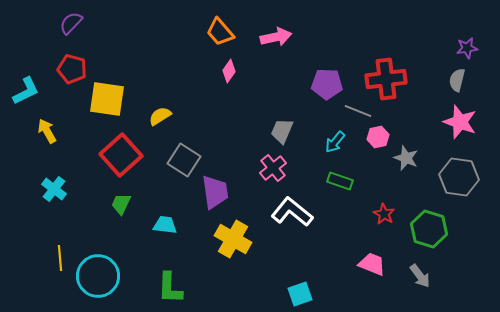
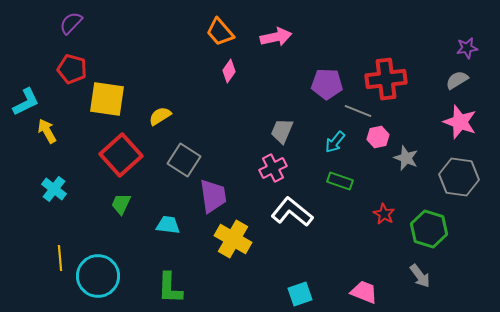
gray semicircle: rotated 45 degrees clockwise
cyan L-shape: moved 11 px down
pink cross: rotated 12 degrees clockwise
purple trapezoid: moved 2 px left, 4 px down
cyan trapezoid: moved 3 px right
pink trapezoid: moved 8 px left, 28 px down
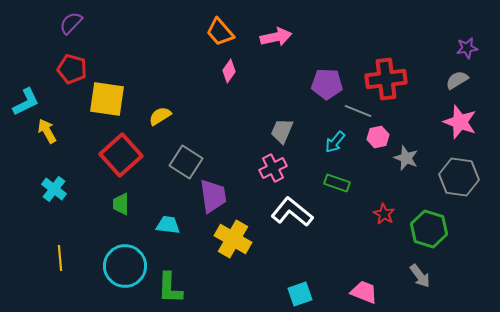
gray square: moved 2 px right, 2 px down
green rectangle: moved 3 px left, 2 px down
green trapezoid: rotated 25 degrees counterclockwise
cyan circle: moved 27 px right, 10 px up
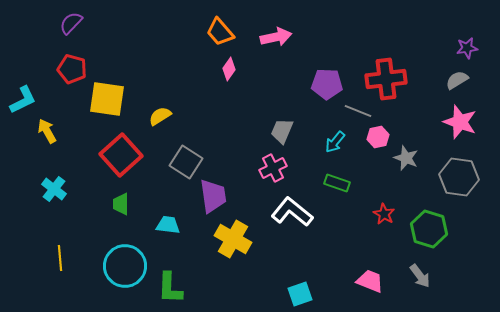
pink diamond: moved 2 px up
cyan L-shape: moved 3 px left, 2 px up
pink trapezoid: moved 6 px right, 11 px up
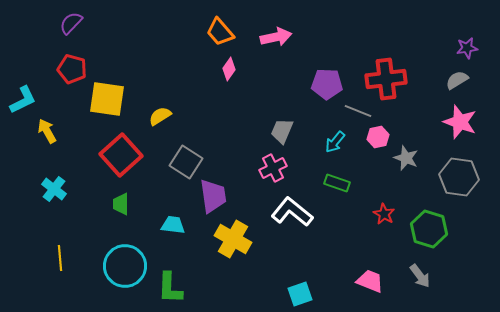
cyan trapezoid: moved 5 px right
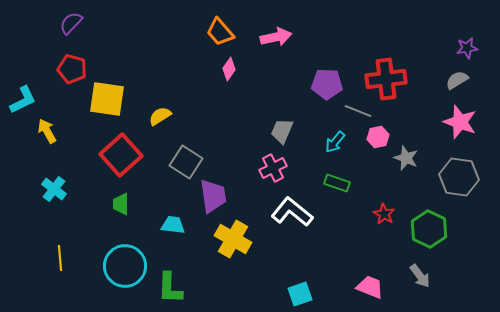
green hexagon: rotated 9 degrees clockwise
pink trapezoid: moved 6 px down
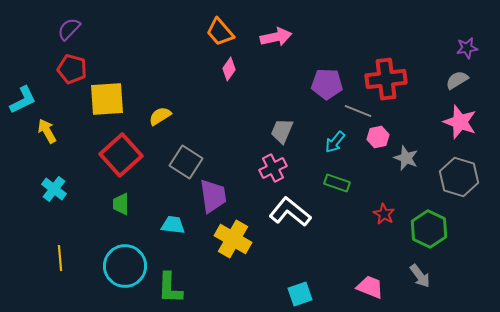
purple semicircle: moved 2 px left, 6 px down
yellow square: rotated 12 degrees counterclockwise
gray hexagon: rotated 9 degrees clockwise
white L-shape: moved 2 px left
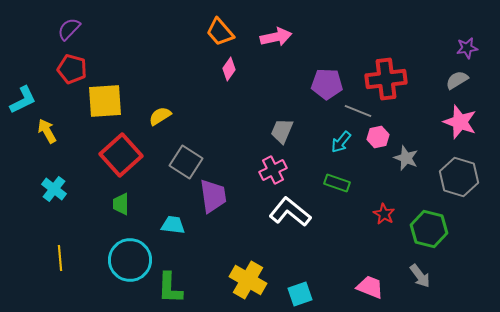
yellow square: moved 2 px left, 2 px down
cyan arrow: moved 6 px right
pink cross: moved 2 px down
green hexagon: rotated 12 degrees counterclockwise
yellow cross: moved 15 px right, 41 px down
cyan circle: moved 5 px right, 6 px up
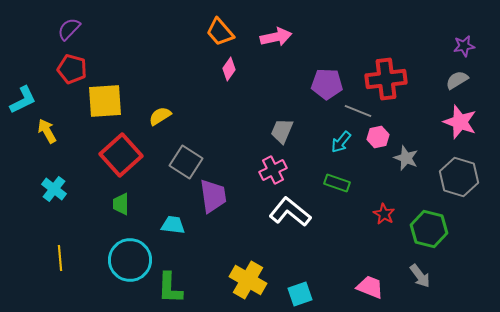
purple star: moved 3 px left, 2 px up
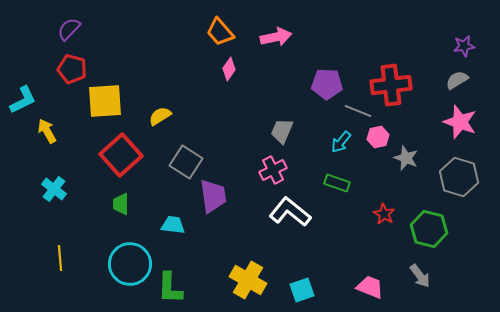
red cross: moved 5 px right, 6 px down
cyan circle: moved 4 px down
cyan square: moved 2 px right, 4 px up
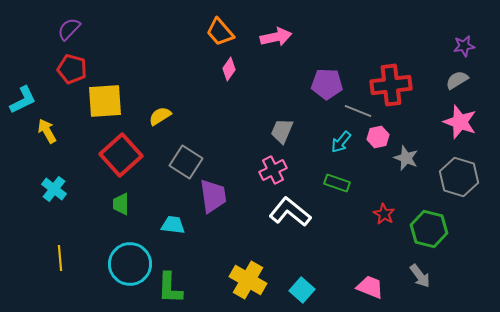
cyan square: rotated 30 degrees counterclockwise
